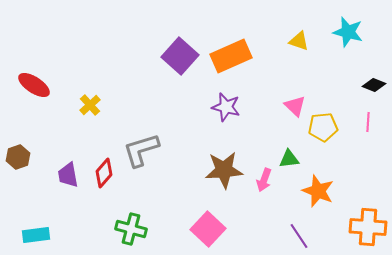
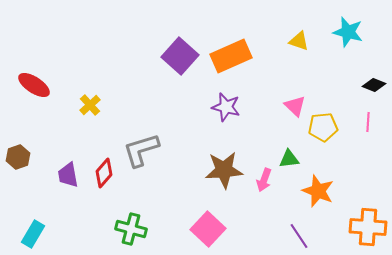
cyan rectangle: moved 3 px left, 1 px up; rotated 52 degrees counterclockwise
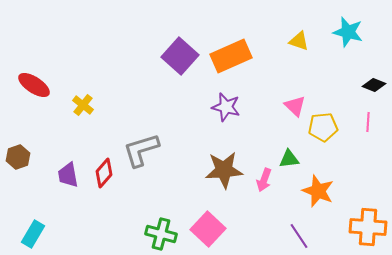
yellow cross: moved 7 px left; rotated 10 degrees counterclockwise
green cross: moved 30 px right, 5 px down
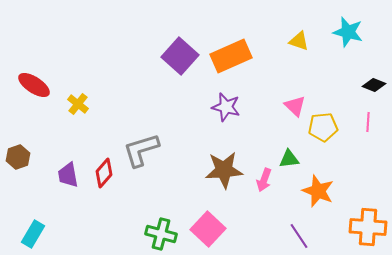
yellow cross: moved 5 px left, 1 px up
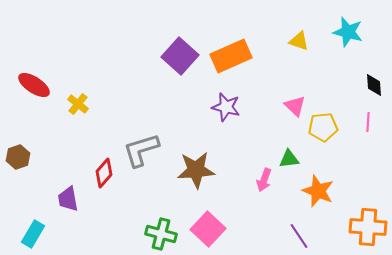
black diamond: rotated 65 degrees clockwise
brown star: moved 28 px left
purple trapezoid: moved 24 px down
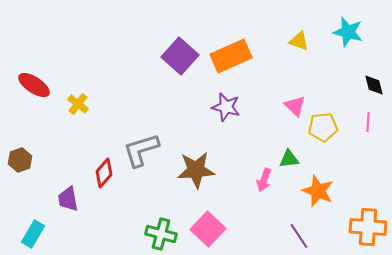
black diamond: rotated 10 degrees counterclockwise
brown hexagon: moved 2 px right, 3 px down
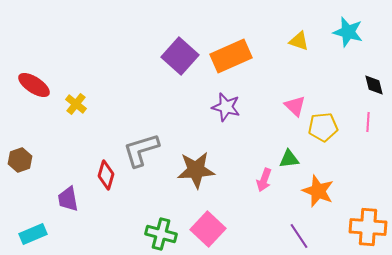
yellow cross: moved 2 px left
red diamond: moved 2 px right, 2 px down; rotated 24 degrees counterclockwise
cyan rectangle: rotated 36 degrees clockwise
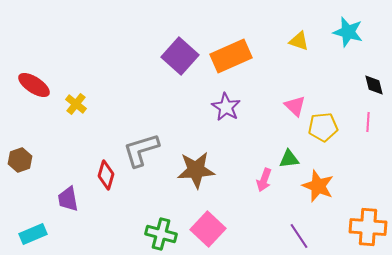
purple star: rotated 16 degrees clockwise
orange star: moved 5 px up
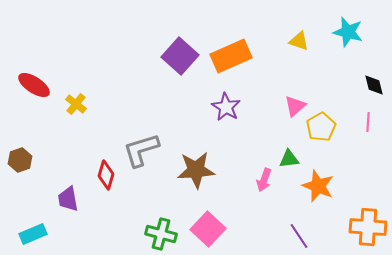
pink triangle: rotated 35 degrees clockwise
yellow pentagon: moved 2 px left; rotated 24 degrees counterclockwise
